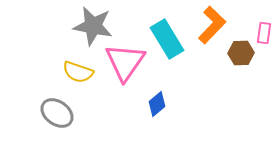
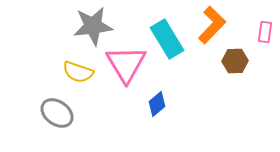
gray star: rotated 18 degrees counterclockwise
pink rectangle: moved 1 px right, 1 px up
brown hexagon: moved 6 px left, 8 px down
pink triangle: moved 1 px right, 2 px down; rotated 6 degrees counterclockwise
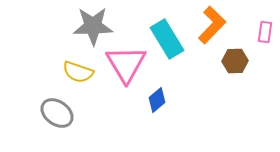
gray star: rotated 6 degrees clockwise
blue diamond: moved 4 px up
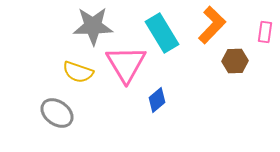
cyan rectangle: moved 5 px left, 6 px up
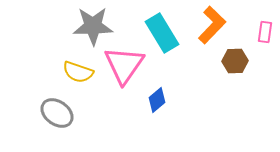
pink triangle: moved 2 px left, 1 px down; rotated 6 degrees clockwise
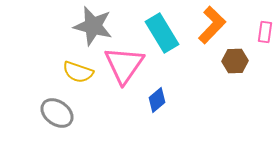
gray star: rotated 15 degrees clockwise
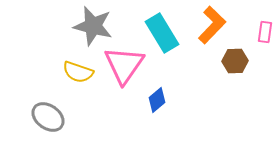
gray ellipse: moved 9 px left, 4 px down
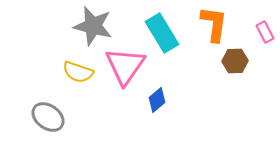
orange L-shape: moved 2 px right, 1 px up; rotated 36 degrees counterclockwise
pink rectangle: rotated 35 degrees counterclockwise
pink triangle: moved 1 px right, 1 px down
